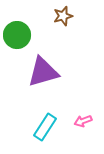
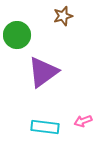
purple triangle: rotated 20 degrees counterclockwise
cyan rectangle: rotated 64 degrees clockwise
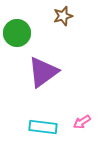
green circle: moved 2 px up
pink arrow: moved 1 px left, 1 px down; rotated 12 degrees counterclockwise
cyan rectangle: moved 2 px left
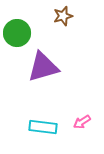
purple triangle: moved 5 px up; rotated 20 degrees clockwise
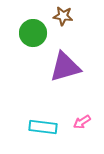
brown star: rotated 24 degrees clockwise
green circle: moved 16 px right
purple triangle: moved 22 px right
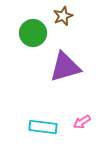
brown star: rotated 30 degrees counterclockwise
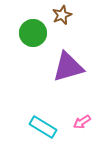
brown star: moved 1 px left, 1 px up
purple triangle: moved 3 px right
cyan rectangle: rotated 24 degrees clockwise
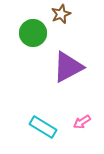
brown star: moved 1 px left, 1 px up
purple triangle: rotated 12 degrees counterclockwise
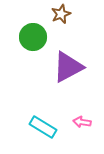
green circle: moved 4 px down
pink arrow: rotated 42 degrees clockwise
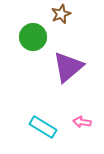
purple triangle: rotated 12 degrees counterclockwise
